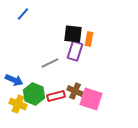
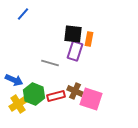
gray line: rotated 42 degrees clockwise
yellow cross: rotated 36 degrees clockwise
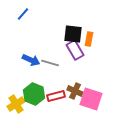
purple rectangle: moved 1 px up; rotated 48 degrees counterclockwise
blue arrow: moved 17 px right, 20 px up
yellow cross: moved 2 px left
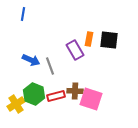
blue line: rotated 32 degrees counterclockwise
black square: moved 36 px right, 6 px down
gray line: moved 3 px down; rotated 54 degrees clockwise
brown cross: rotated 21 degrees counterclockwise
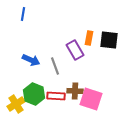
orange rectangle: moved 1 px up
gray line: moved 5 px right
red rectangle: rotated 18 degrees clockwise
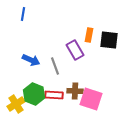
orange rectangle: moved 3 px up
red rectangle: moved 2 px left, 1 px up
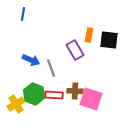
gray line: moved 4 px left, 2 px down
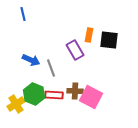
blue line: rotated 24 degrees counterclockwise
pink square: moved 2 px up; rotated 10 degrees clockwise
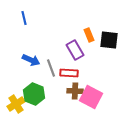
blue line: moved 1 px right, 4 px down
orange rectangle: rotated 32 degrees counterclockwise
red rectangle: moved 15 px right, 22 px up
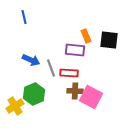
blue line: moved 1 px up
orange rectangle: moved 3 px left, 1 px down
purple rectangle: rotated 54 degrees counterclockwise
green hexagon: rotated 15 degrees clockwise
yellow cross: moved 1 px left, 2 px down
